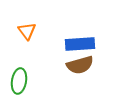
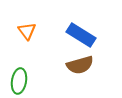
blue rectangle: moved 1 px right, 9 px up; rotated 36 degrees clockwise
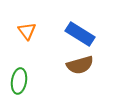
blue rectangle: moved 1 px left, 1 px up
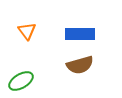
blue rectangle: rotated 32 degrees counterclockwise
green ellipse: moved 2 px right; rotated 50 degrees clockwise
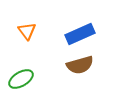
blue rectangle: rotated 24 degrees counterclockwise
green ellipse: moved 2 px up
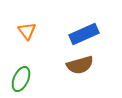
blue rectangle: moved 4 px right
green ellipse: rotated 35 degrees counterclockwise
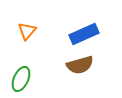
orange triangle: rotated 18 degrees clockwise
